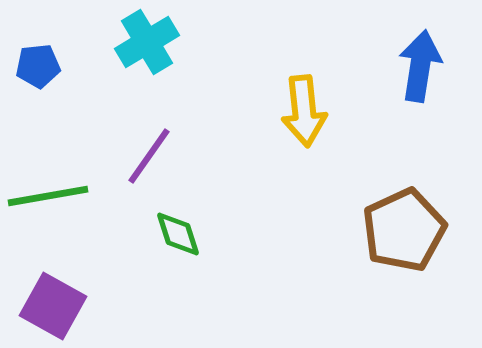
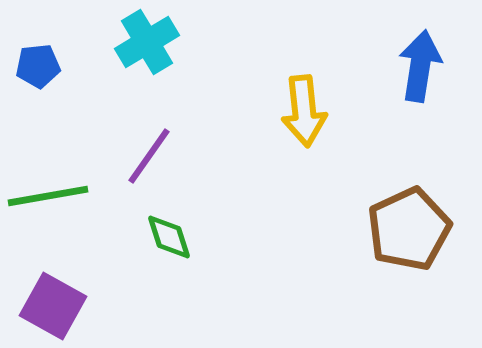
brown pentagon: moved 5 px right, 1 px up
green diamond: moved 9 px left, 3 px down
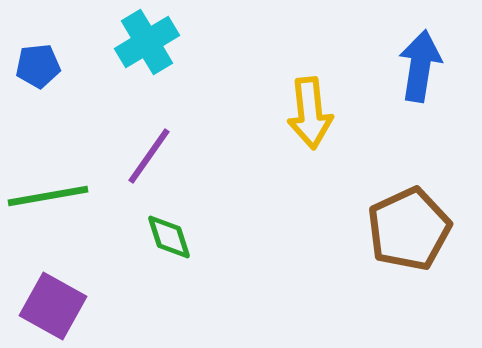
yellow arrow: moved 6 px right, 2 px down
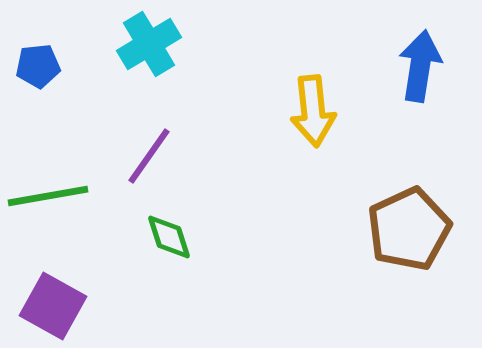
cyan cross: moved 2 px right, 2 px down
yellow arrow: moved 3 px right, 2 px up
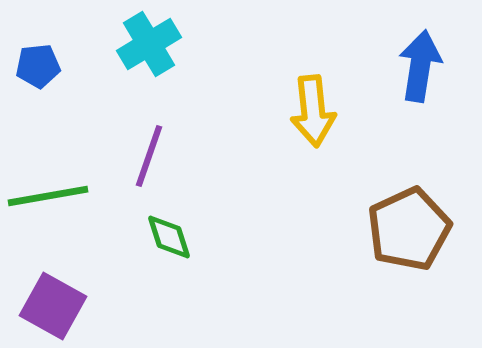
purple line: rotated 16 degrees counterclockwise
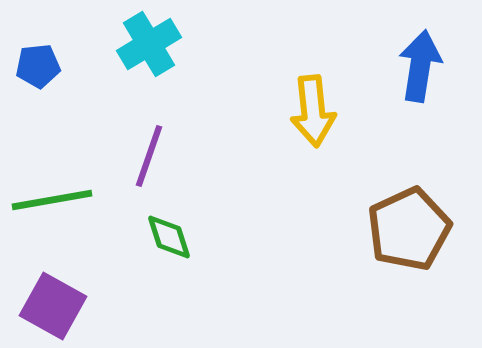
green line: moved 4 px right, 4 px down
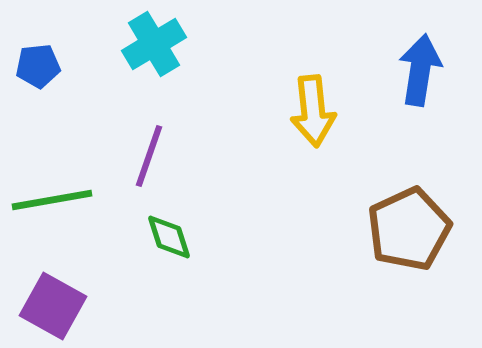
cyan cross: moved 5 px right
blue arrow: moved 4 px down
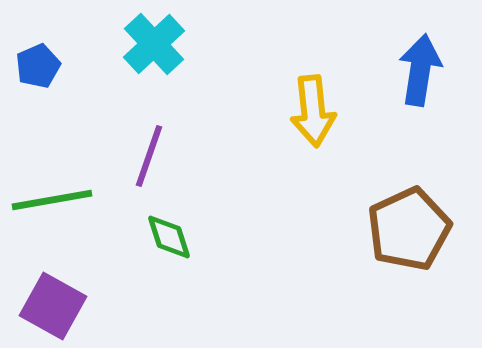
cyan cross: rotated 12 degrees counterclockwise
blue pentagon: rotated 18 degrees counterclockwise
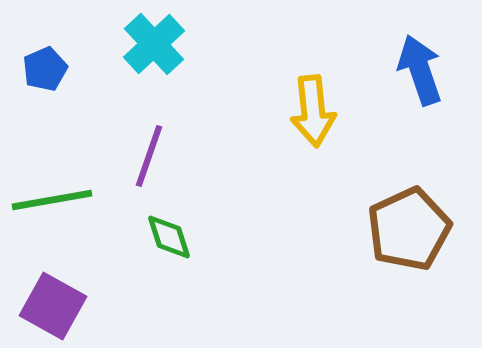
blue pentagon: moved 7 px right, 3 px down
blue arrow: rotated 28 degrees counterclockwise
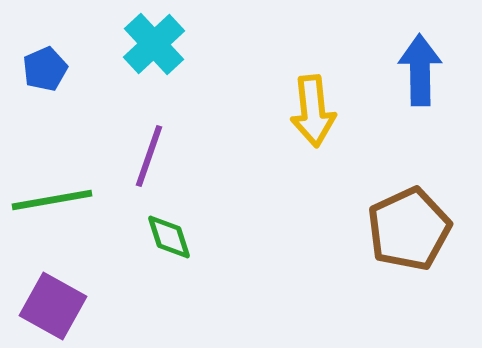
blue arrow: rotated 18 degrees clockwise
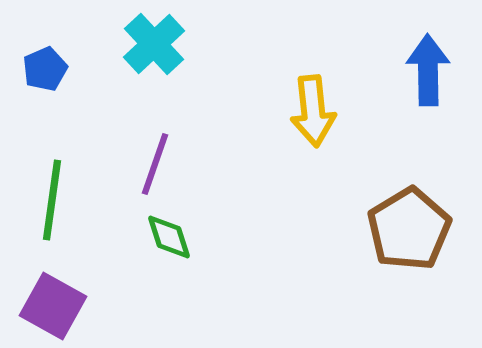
blue arrow: moved 8 px right
purple line: moved 6 px right, 8 px down
green line: rotated 72 degrees counterclockwise
brown pentagon: rotated 6 degrees counterclockwise
